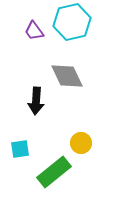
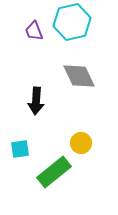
purple trapezoid: rotated 15 degrees clockwise
gray diamond: moved 12 px right
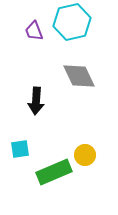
yellow circle: moved 4 px right, 12 px down
green rectangle: rotated 16 degrees clockwise
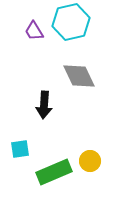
cyan hexagon: moved 1 px left
purple trapezoid: rotated 10 degrees counterclockwise
black arrow: moved 8 px right, 4 px down
yellow circle: moved 5 px right, 6 px down
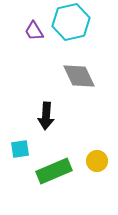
black arrow: moved 2 px right, 11 px down
yellow circle: moved 7 px right
green rectangle: moved 1 px up
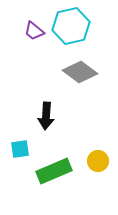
cyan hexagon: moved 4 px down
purple trapezoid: rotated 20 degrees counterclockwise
gray diamond: moved 1 px right, 4 px up; rotated 28 degrees counterclockwise
yellow circle: moved 1 px right
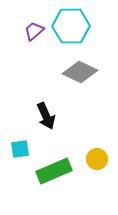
cyan hexagon: rotated 12 degrees clockwise
purple trapezoid: rotated 100 degrees clockwise
gray diamond: rotated 12 degrees counterclockwise
black arrow: rotated 28 degrees counterclockwise
yellow circle: moved 1 px left, 2 px up
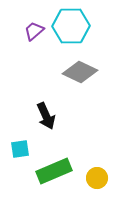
yellow circle: moved 19 px down
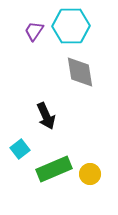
purple trapezoid: rotated 15 degrees counterclockwise
gray diamond: rotated 56 degrees clockwise
cyan square: rotated 30 degrees counterclockwise
green rectangle: moved 2 px up
yellow circle: moved 7 px left, 4 px up
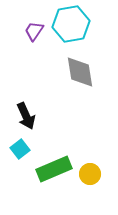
cyan hexagon: moved 2 px up; rotated 9 degrees counterclockwise
black arrow: moved 20 px left
